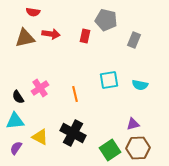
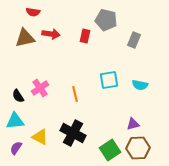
black semicircle: moved 1 px up
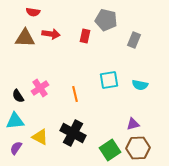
brown triangle: rotated 15 degrees clockwise
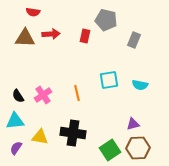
red arrow: rotated 12 degrees counterclockwise
pink cross: moved 3 px right, 7 px down
orange line: moved 2 px right, 1 px up
black cross: rotated 20 degrees counterclockwise
yellow triangle: rotated 18 degrees counterclockwise
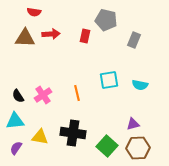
red semicircle: moved 1 px right
green square: moved 3 px left, 4 px up; rotated 15 degrees counterclockwise
